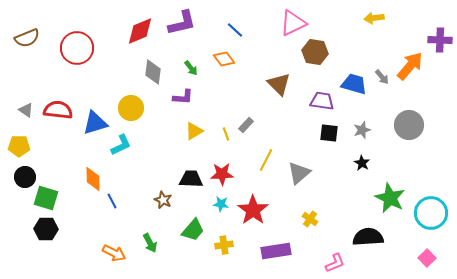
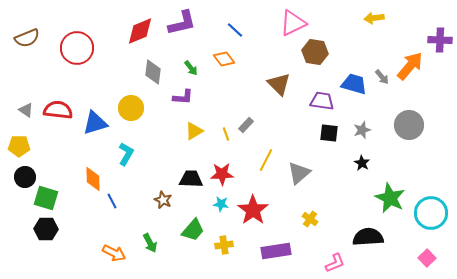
cyan L-shape at (121, 145): moved 5 px right, 9 px down; rotated 35 degrees counterclockwise
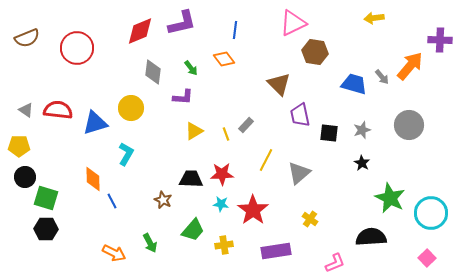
blue line at (235, 30): rotated 54 degrees clockwise
purple trapezoid at (322, 101): moved 22 px left, 14 px down; rotated 110 degrees counterclockwise
black semicircle at (368, 237): moved 3 px right
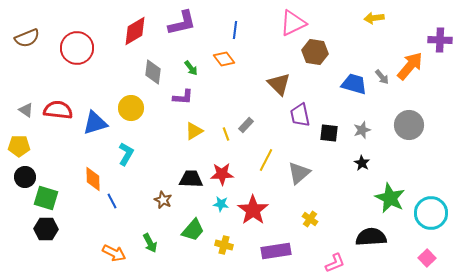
red diamond at (140, 31): moved 5 px left; rotated 8 degrees counterclockwise
yellow cross at (224, 245): rotated 24 degrees clockwise
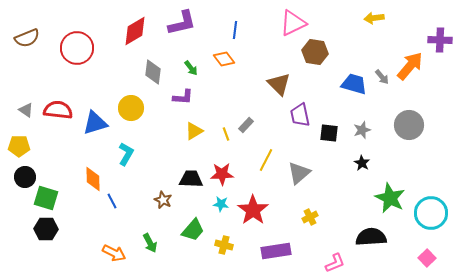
yellow cross at (310, 219): moved 2 px up; rotated 28 degrees clockwise
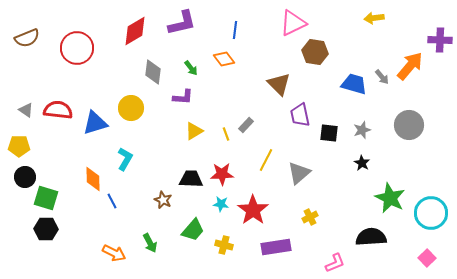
cyan L-shape at (126, 154): moved 1 px left, 5 px down
purple rectangle at (276, 251): moved 4 px up
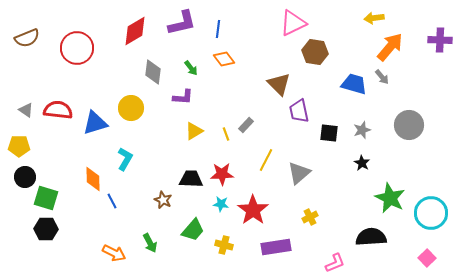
blue line at (235, 30): moved 17 px left, 1 px up
orange arrow at (410, 66): moved 20 px left, 19 px up
purple trapezoid at (300, 115): moved 1 px left, 4 px up
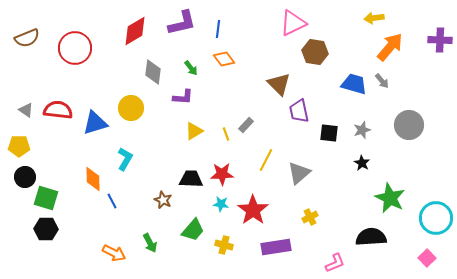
red circle at (77, 48): moved 2 px left
gray arrow at (382, 77): moved 4 px down
cyan circle at (431, 213): moved 5 px right, 5 px down
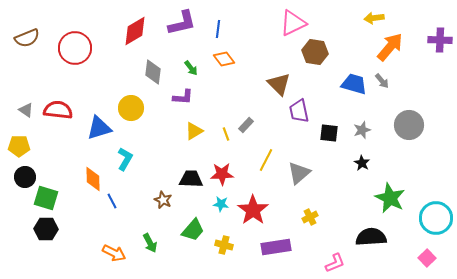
blue triangle at (95, 123): moved 4 px right, 5 px down
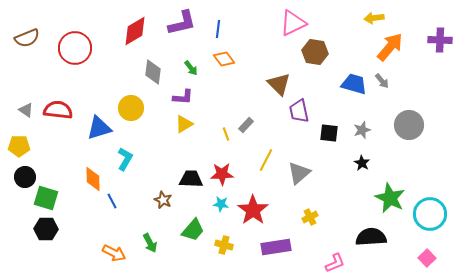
yellow triangle at (194, 131): moved 10 px left, 7 px up
cyan circle at (436, 218): moved 6 px left, 4 px up
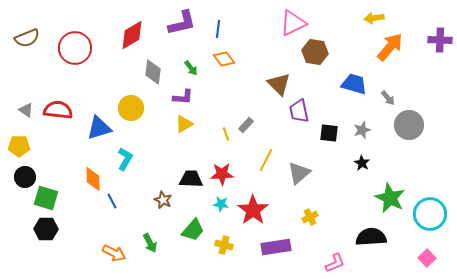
red diamond at (135, 31): moved 3 px left, 4 px down
gray arrow at (382, 81): moved 6 px right, 17 px down
